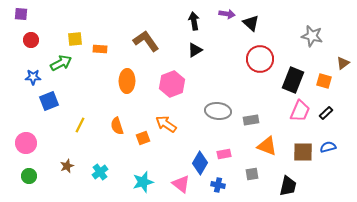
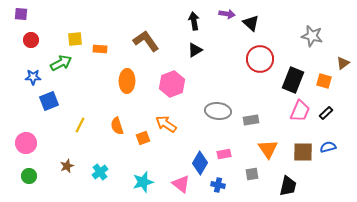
orange triangle at (267, 146): moved 1 px right, 3 px down; rotated 35 degrees clockwise
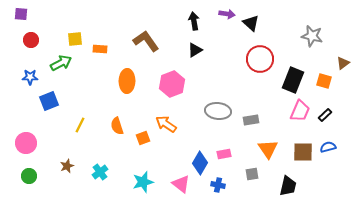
blue star at (33, 77): moved 3 px left
black rectangle at (326, 113): moved 1 px left, 2 px down
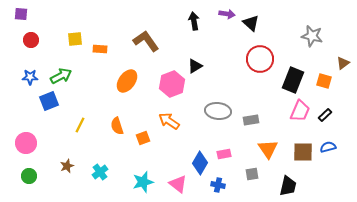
black triangle at (195, 50): moved 16 px down
green arrow at (61, 63): moved 13 px down
orange ellipse at (127, 81): rotated 35 degrees clockwise
orange arrow at (166, 124): moved 3 px right, 3 px up
pink triangle at (181, 184): moved 3 px left
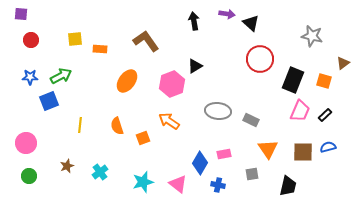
gray rectangle at (251, 120): rotated 35 degrees clockwise
yellow line at (80, 125): rotated 21 degrees counterclockwise
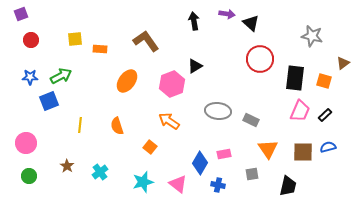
purple square at (21, 14): rotated 24 degrees counterclockwise
black rectangle at (293, 80): moved 2 px right, 2 px up; rotated 15 degrees counterclockwise
orange square at (143, 138): moved 7 px right, 9 px down; rotated 32 degrees counterclockwise
brown star at (67, 166): rotated 16 degrees counterclockwise
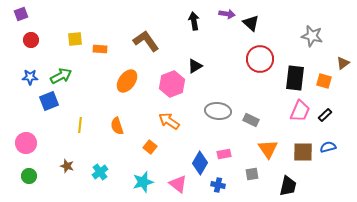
brown star at (67, 166): rotated 16 degrees counterclockwise
